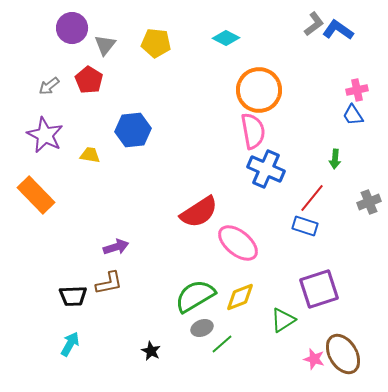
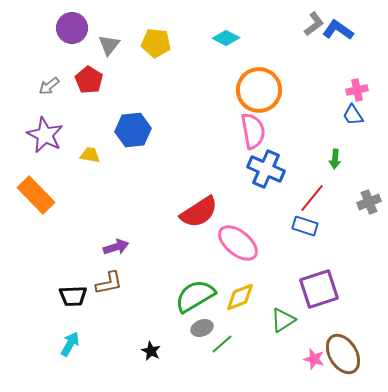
gray triangle: moved 4 px right
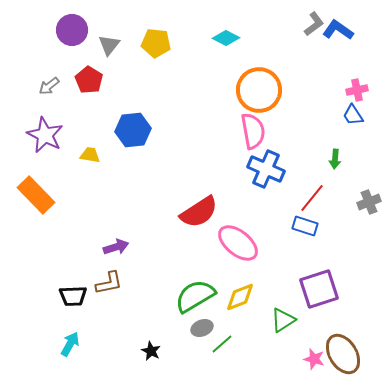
purple circle: moved 2 px down
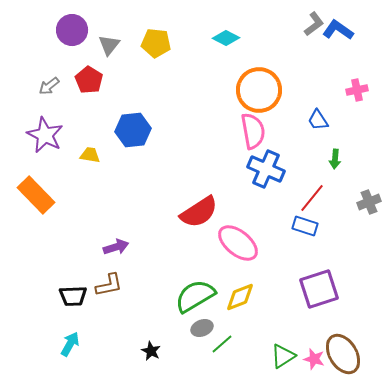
blue trapezoid: moved 35 px left, 5 px down
brown L-shape: moved 2 px down
green triangle: moved 36 px down
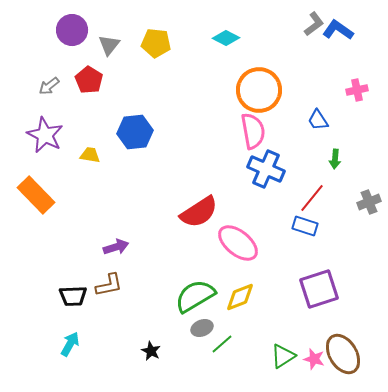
blue hexagon: moved 2 px right, 2 px down
